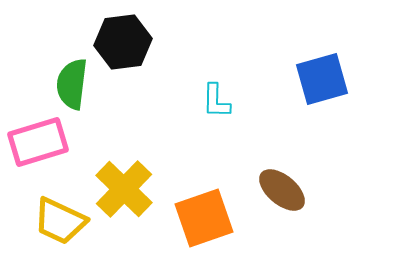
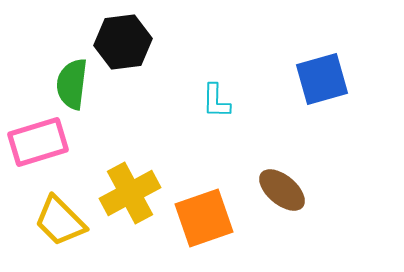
yellow cross: moved 6 px right, 4 px down; rotated 18 degrees clockwise
yellow trapezoid: rotated 20 degrees clockwise
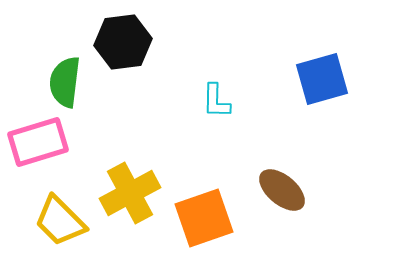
green semicircle: moved 7 px left, 2 px up
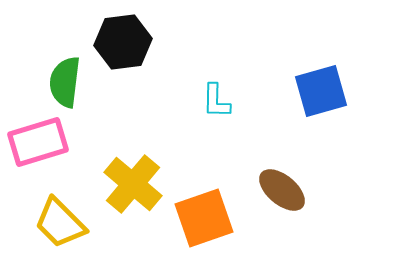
blue square: moved 1 px left, 12 px down
yellow cross: moved 3 px right, 9 px up; rotated 22 degrees counterclockwise
yellow trapezoid: moved 2 px down
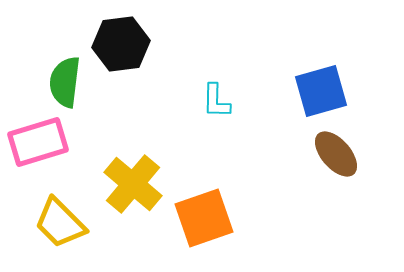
black hexagon: moved 2 px left, 2 px down
brown ellipse: moved 54 px right, 36 px up; rotated 9 degrees clockwise
